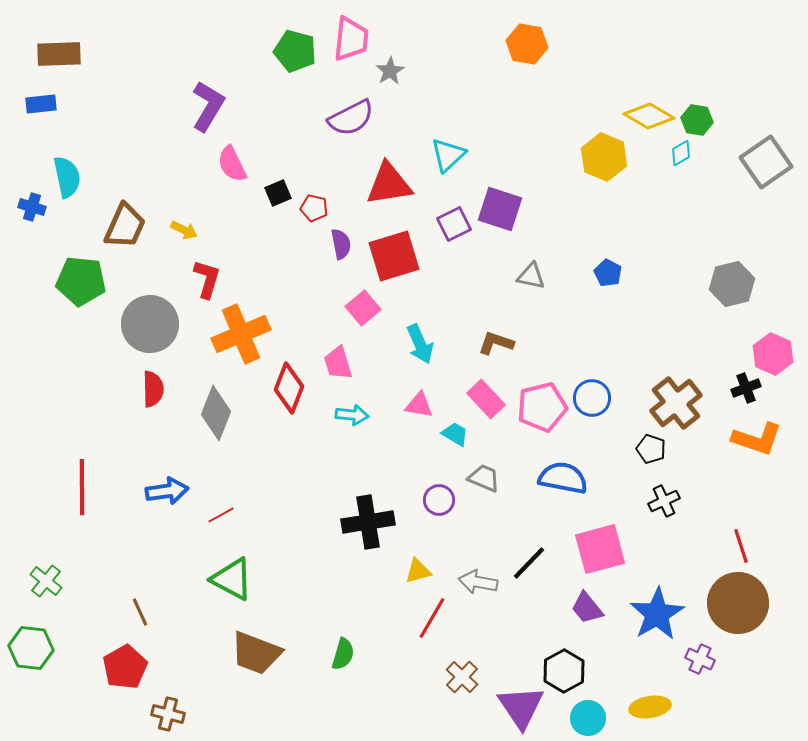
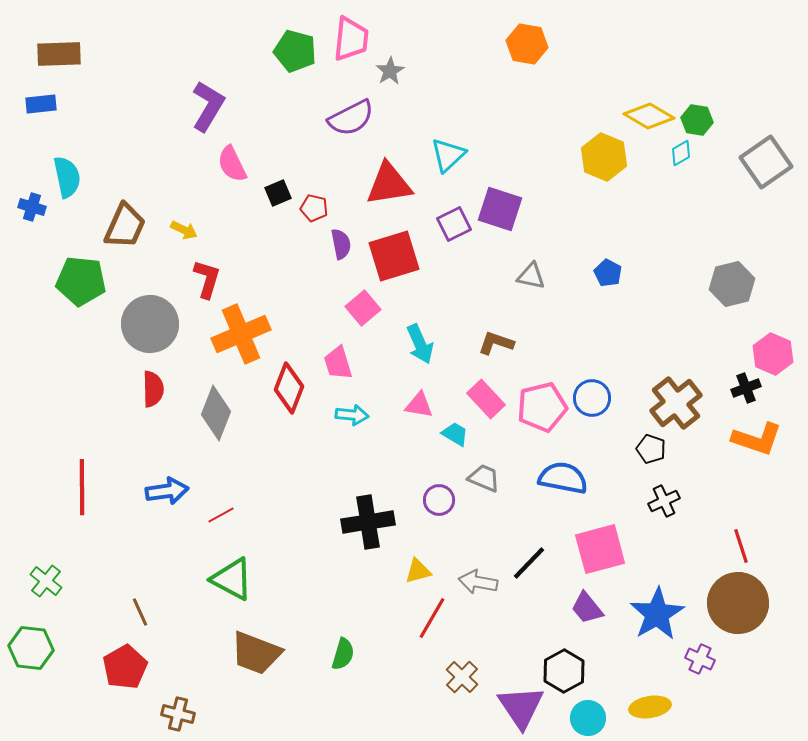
brown cross at (168, 714): moved 10 px right
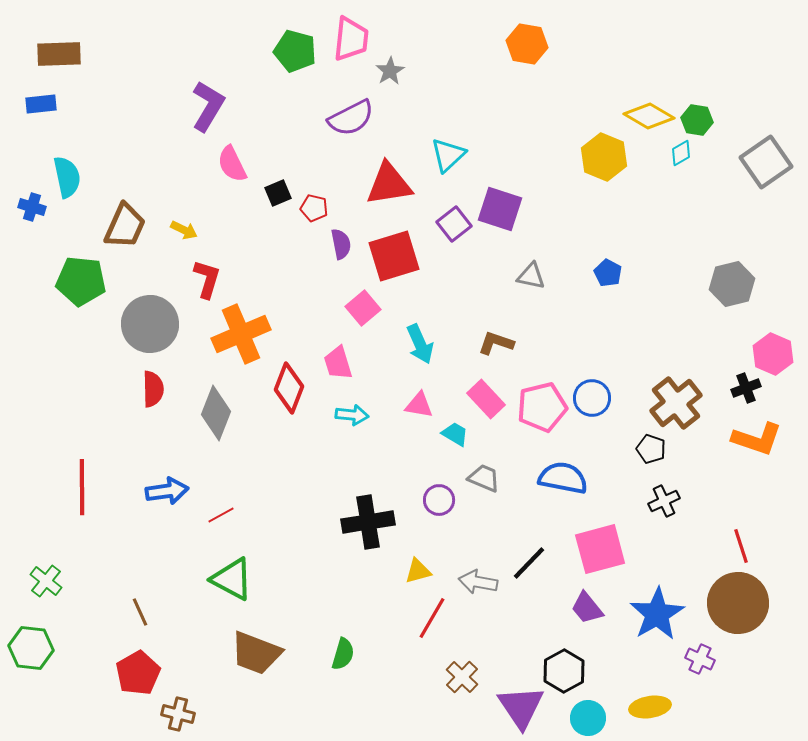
purple square at (454, 224): rotated 12 degrees counterclockwise
red pentagon at (125, 667): moved 13 px right, 6 px down
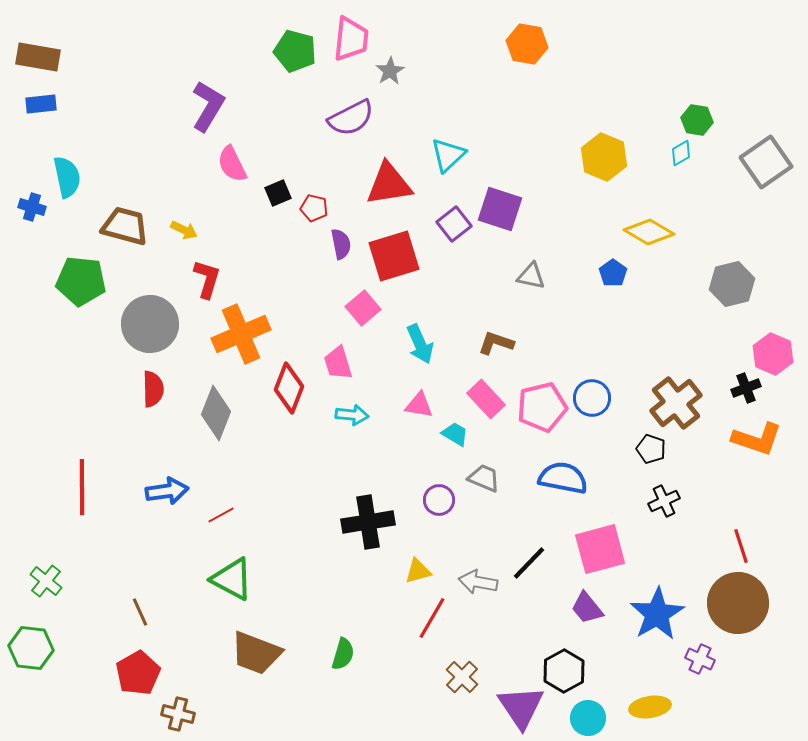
brown rectangle at (59, 54): moved 21 px left, 3 px down; rotated 12 degrees clockwise
yellow diamond at (649, 116): moved 116 px down
brown trapezoid at (125, 226): rotated 99 degrees counterclockwise
blue pentagon at (608, 273): moved 5 px right; rotated 8 degrees clockwise
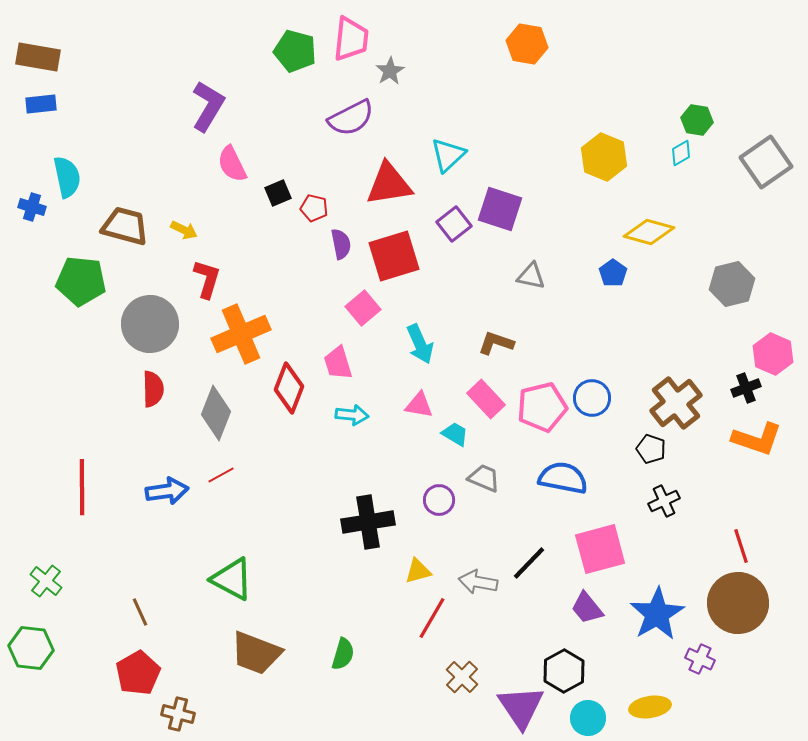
yellow diamond at (649, 232): rotated 15 degrees counterclockwise
red line at (221, 515): moved 40 px up
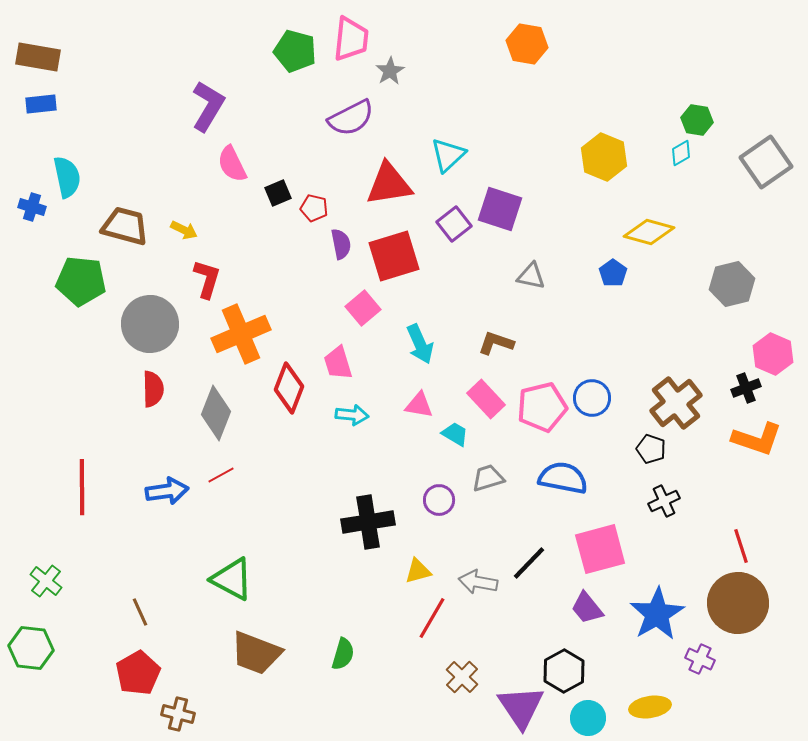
gray trapezoid at (484, 478): moved 4 px right; rotated 40 degrees counterclockwise
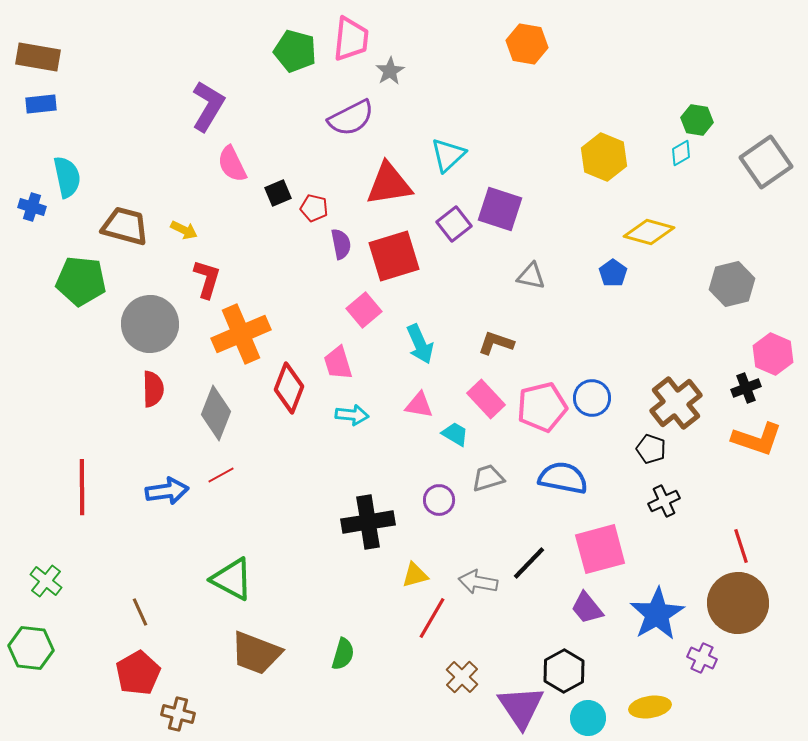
pink square at (363, 308): moved 1 px right, 2 px down
yellow triangle at (418, 571): moved 3 px left, 4 px down
purple cross at (700, 659): moved 2 px right, 1 px up
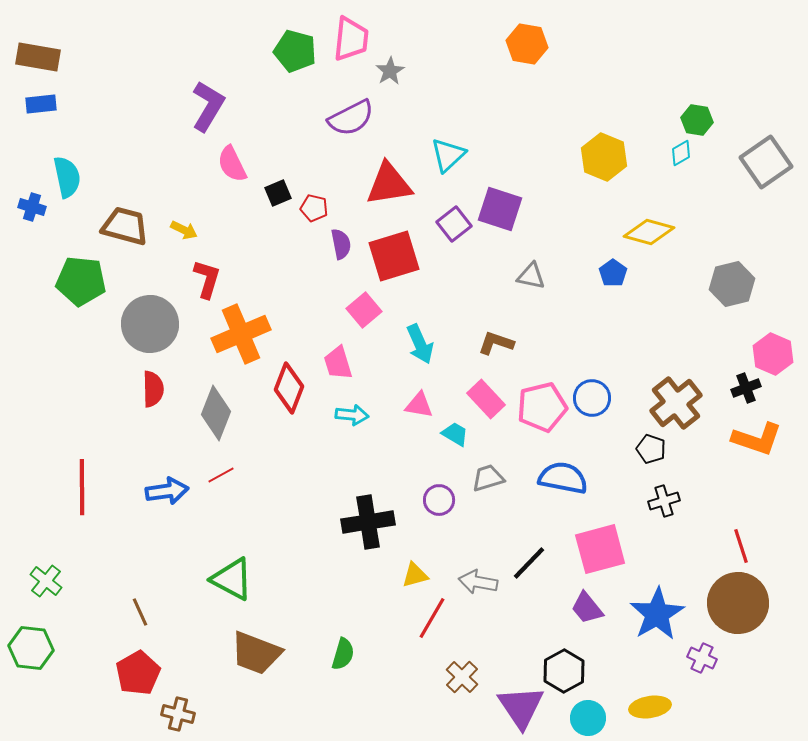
black cross at (664, 501): rotated 8 degrees clockwise
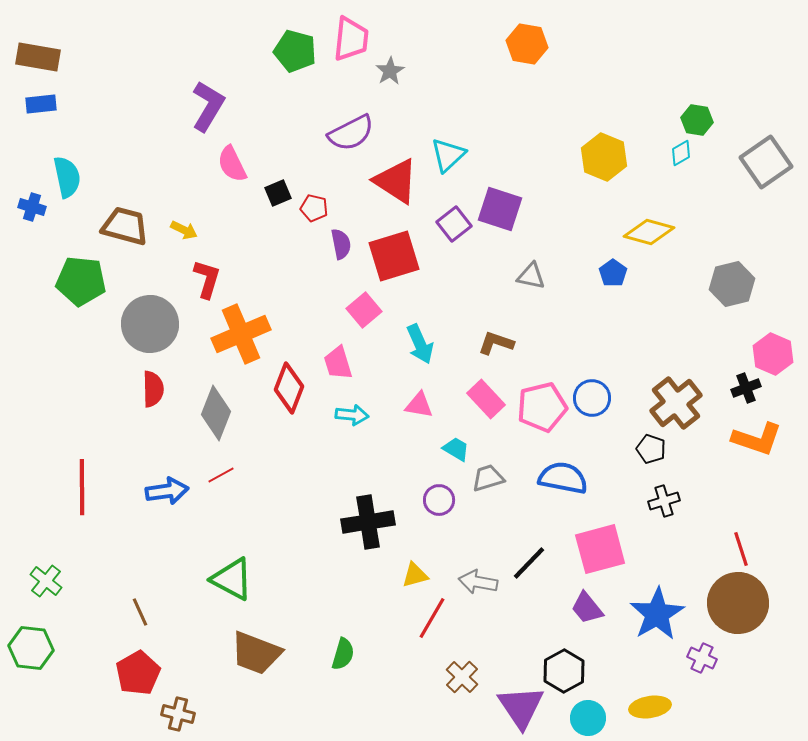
purple semicircle at (351, 118): moved 15 px down
red triangle at (389, 184): moved 7 px right, 3 px up; rotated 42 degrees clockwise
cyan trapezoid at (455, 434): moved 1 px right, 15 px down
red line at (741, 546): moved 3 px down
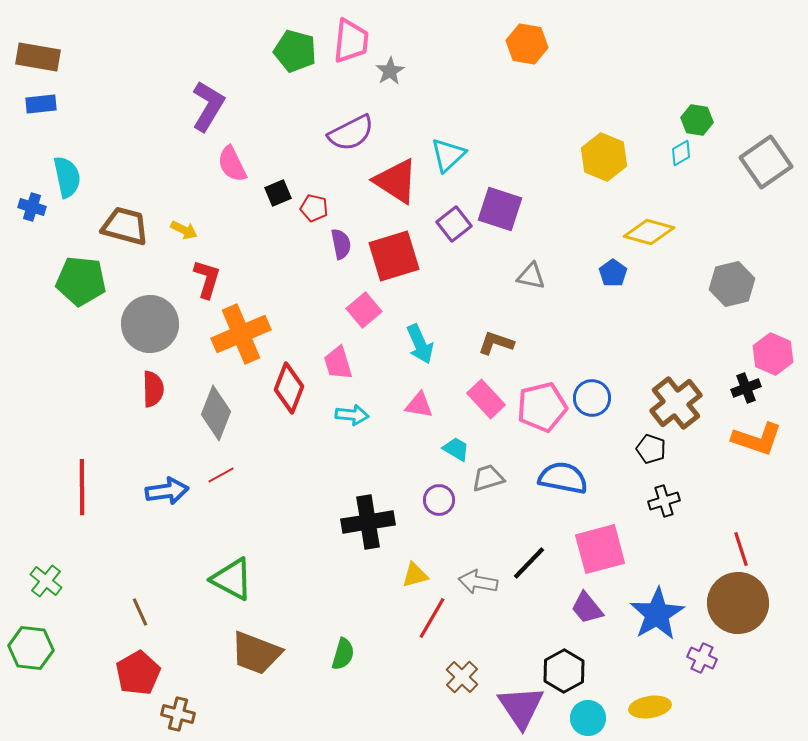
pink trapezoid at (351, 39): moved 2 px down
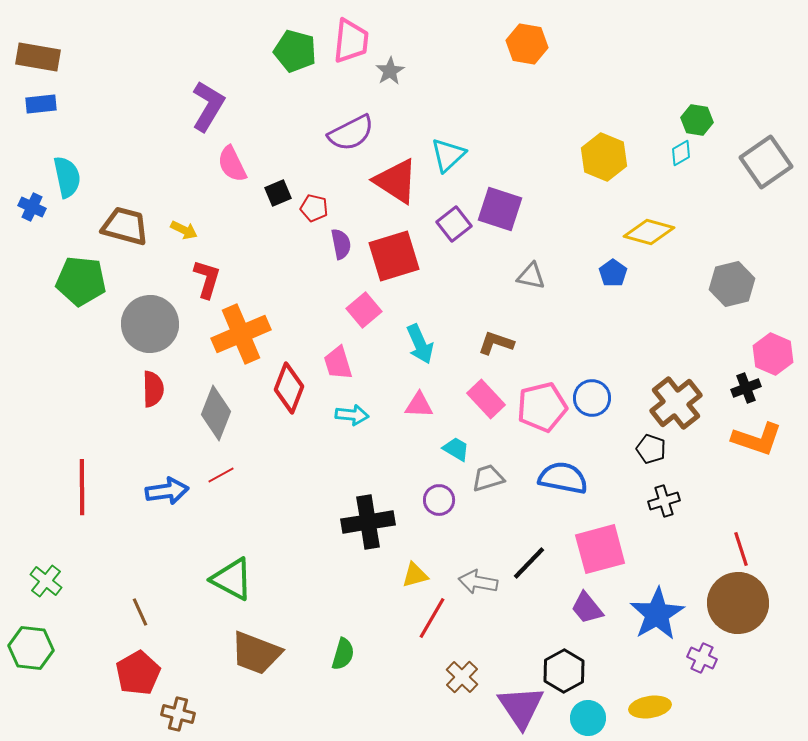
blue cross at (32, 207): rotated 8 degrees clockwise
pink triangle at (419, 405): rotated 8 degrees counterclockwise
